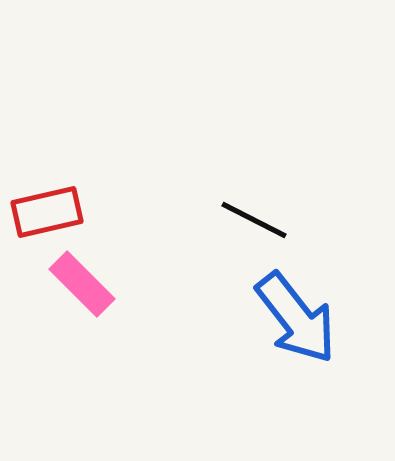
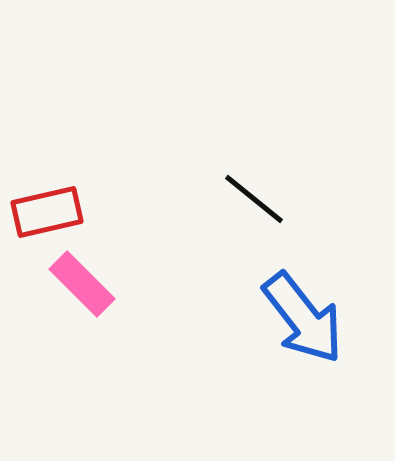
black line: moved 21 px up; rotated 12 degrees clockwise
blue arrow: moved 7 px right
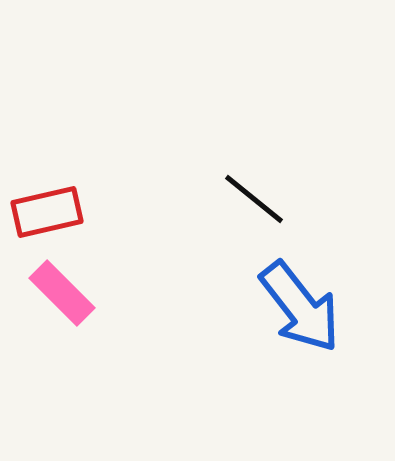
pink rectangle: moved 20 px left, 9 px down
blue arrow: moved 3 px left, 11 px up
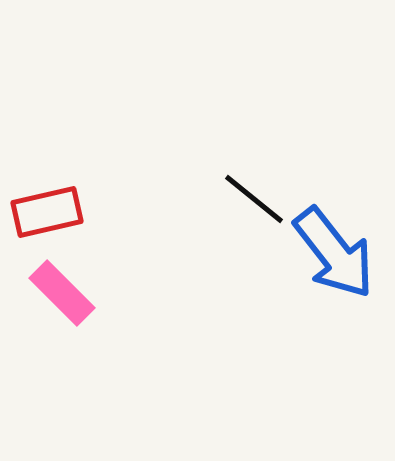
blue arrow: moved 34 px right, 54 px up
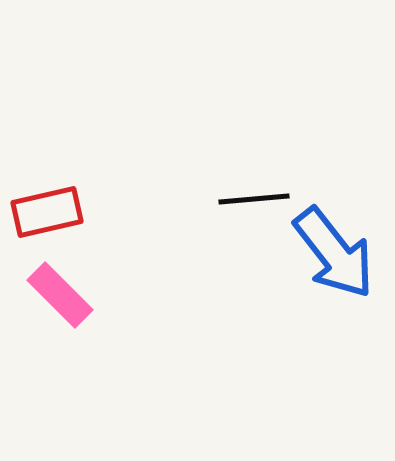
black line: rotated 44 degrees counterclockwise
pink rectangle: moved 2 px left, 2 px down
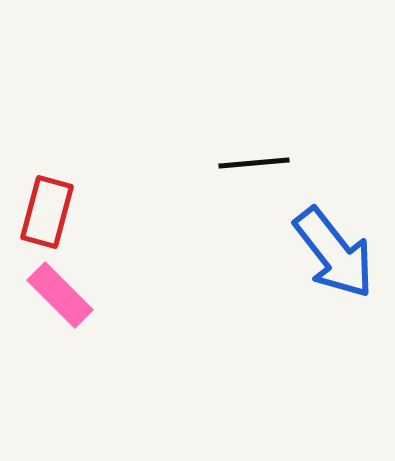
black line: moved 36 px up
red rectangle: rotated 62 degrees counterclockwise
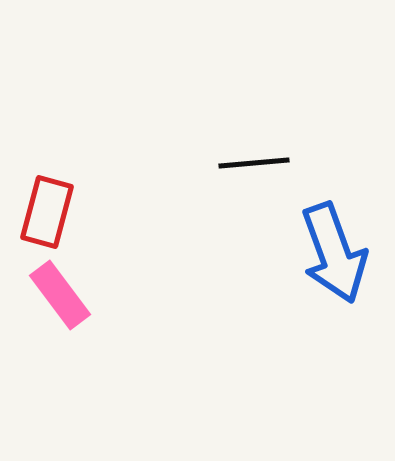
blue arrow: rotated 18 degrees clockwise
pink rectangle: rotated 8 degrees clockwise
